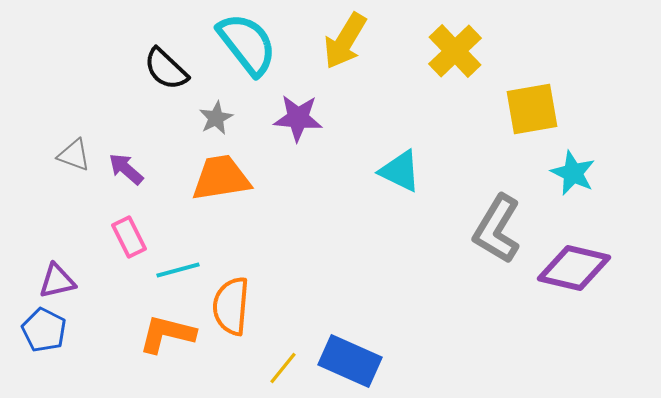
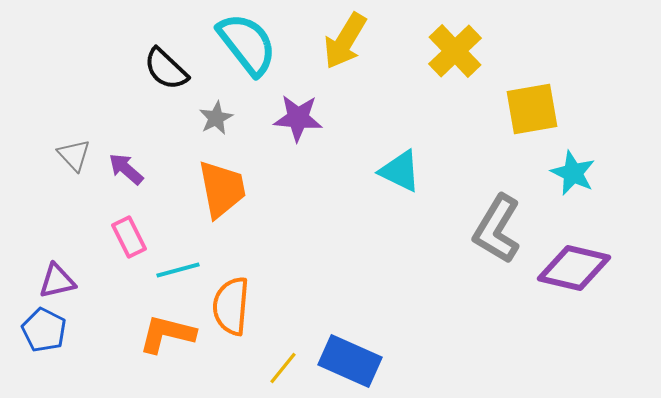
gray triangle: rotated 27 degrees clockwise
orange trapezoid: moved 1 px right, 11 px down; rotated 88 degrees clockwise
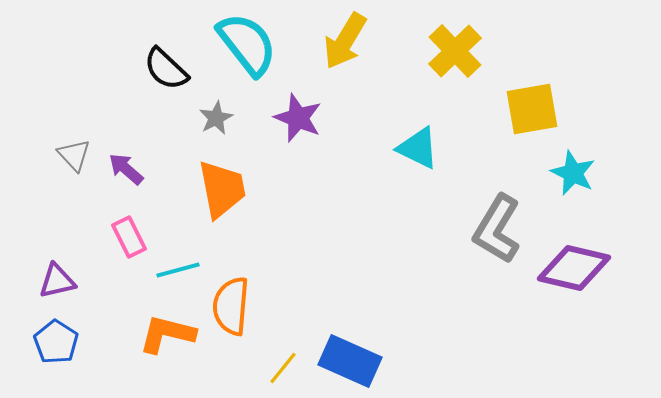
purple star: rotated 18 degrees clockwise
cyan triangle: moved 18 px right, 23 px up
blue pentagon: moved 12 px right, 12 px down; rotated 6 degrees clockwise
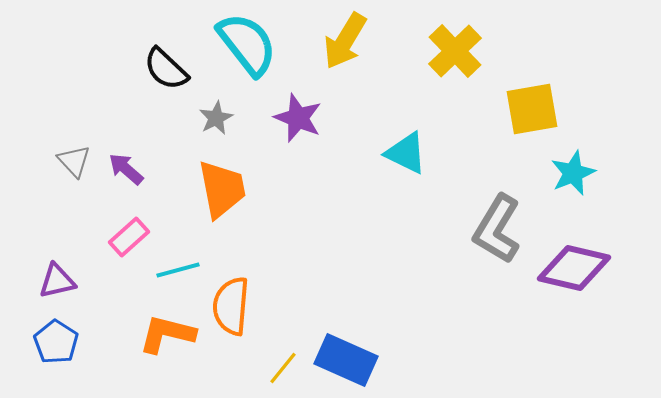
cyan triangle: moved 12 px left, 5 px down
gray triangle: moved 6 px down
cyan star: rotated 24 degrees clockwise
pink rectangle: rotated 75 degrees clockwise
blue rectangle: moved 4 px left, 1 px up
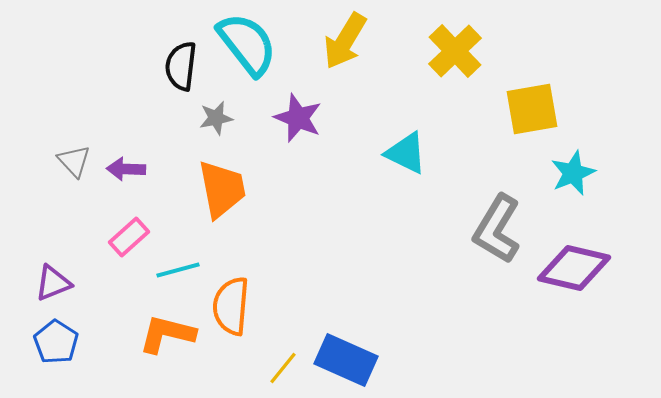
black semicircle: moved 15 px right, 3 px up; rotated 54 degrees clockwise
gray star: rotated 16 degrees clockwise
purple arrow: rotated 39 degrees counterclockwise
purple triangle: moved 4 px left, 2 px down; rotated 9 degrees counterclockwise
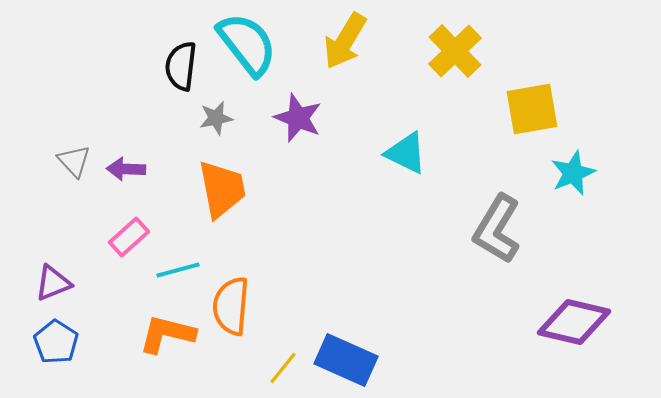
purple diamond: moved 54 px down
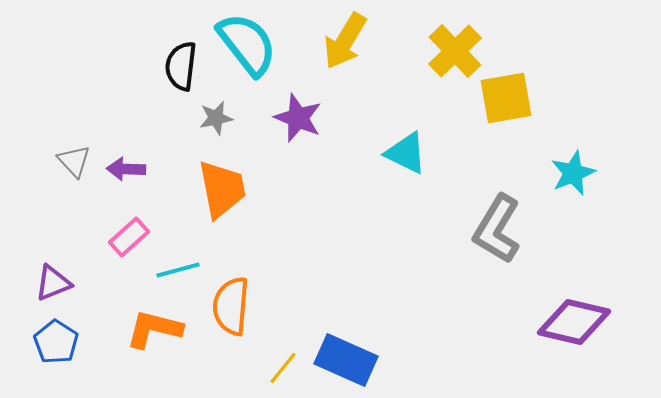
yellow square: moved 26 px left, 11 px up
orange L-shape: moved 13 px left, 5 px up
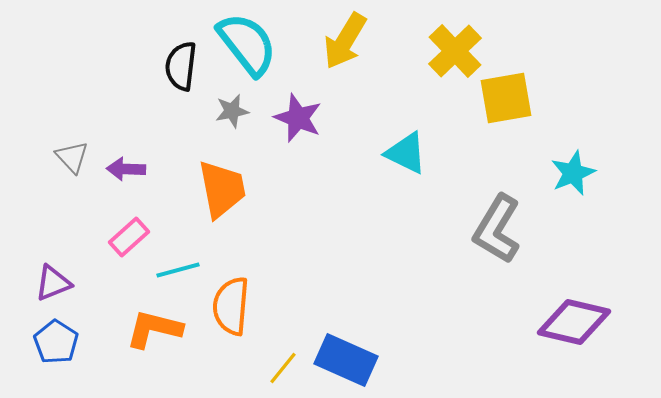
gray star: moved 16 px right, 7 px up
gray triangle: moved 2 px left, 4 px up
